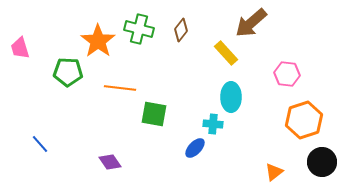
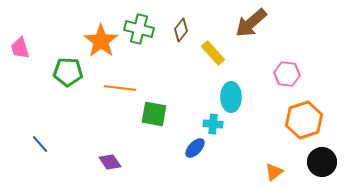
orange star: moved 3 px right
yellow rectangle: moved 13 px left
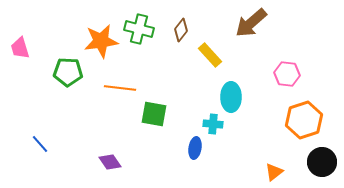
orange star: rotated 28 degrees clockwise
yellow rectangle: moved 3 px left, 2 px down
blue ellipse: rotated 35 degrees counterclockwise
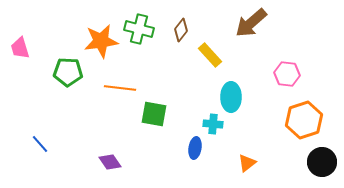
orange triangle: moved 27 px left, 9 px up
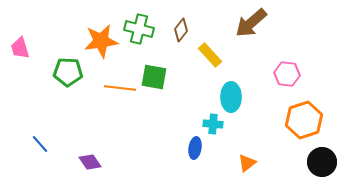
green square: moved 37 px up
purple diamond: moved 20 px left
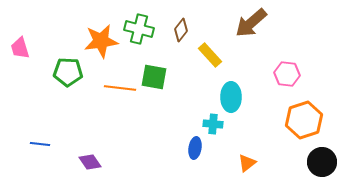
blue line: rotated 42 degrees counterclockwise
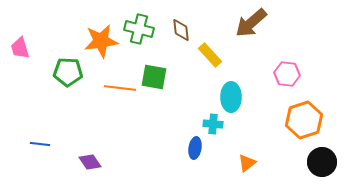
brown diamond: rotated 45 degrees counterclockwise
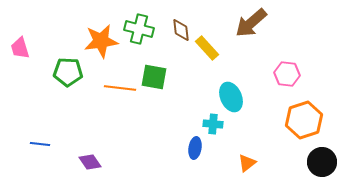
yellow rectangle: moved 3 px left, 7 px up
cyan ellipse: rotated 24 degrees counterclockwise
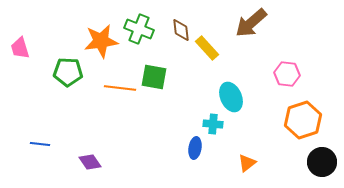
green cross: rotated 8 degrees clockwise
orange hexagon: moved 1 px left
